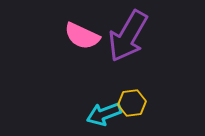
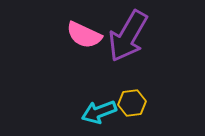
pink semicircle: moved 2 px right, 1 px up
cyan arrow: moved 5 px left, 2 px up
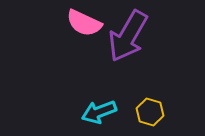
pink semicircle: moved 12 px up
yellow hexagon: moved 18 px right, 9 px down; rotated 24 degrees clockwise
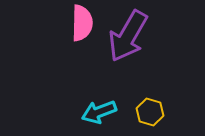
pink semicircle: moved 2 px left; rotated 114 degrees counterclockwise
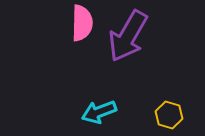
yellow hexagon: moved 19 px right, 3 px down
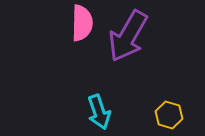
cyan arrow: rotated 88 degrees counterclockwise
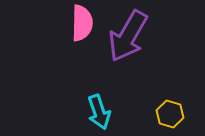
yellow hexagon: moved 1 px right, 1 px up
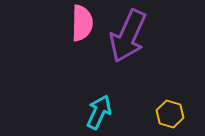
purple arrow: rotated 6 degrees counterclockwise
cyan arrow: rotated 136 degrees counterclockwise
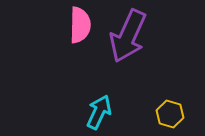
pink semicircle: moved 2 px left, 2 px down
